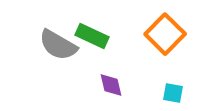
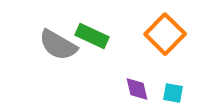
purple diamond: moved 26 px right, 4 px down
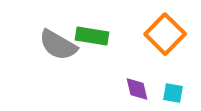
green rectangle: rotated 16 degrees counterclockwise
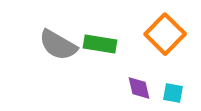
green rectangle: moved 8 px right, 8 px down
purple diamond: moved 2 px right, 1 px up
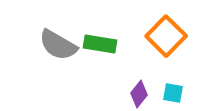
orange square: moved 1 px right, 2 px down
purple diamond: moved 6 px down; rotated 52 degrees clockwise
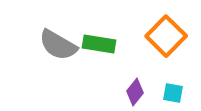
green rectangle: moved 1 px left
purple diamond: moved 4 px left, 2 px up
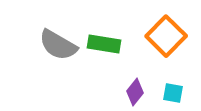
green rectangle: moved 5 px right
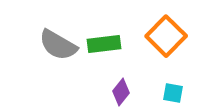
green rectangle: rotated 16 degrees counterclockwise
purple diamond: moved 14 px left
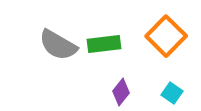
cyan square: moved 1 px left; rotated 25 degrees clockwise
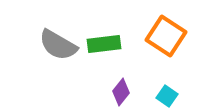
orange square: rotated 12 degrees counterclockwise
cyan square: moved 5 px left, 3 px down
